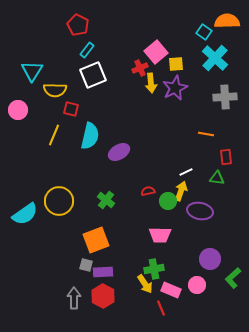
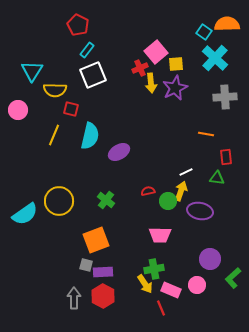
orange semicircle at (227, 21): moved 3 px down
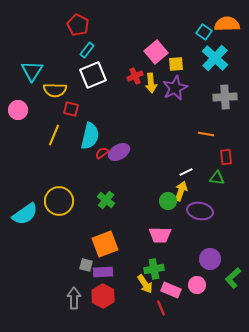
red cross at (140, 68): moved 5 px left, 8 px down
red semicircle at (148, 191): moved 46 px left, 38 px up; rotated 24 degrees counterclockwise
orange square at (96, 240): moved 9 px right, 4 px down
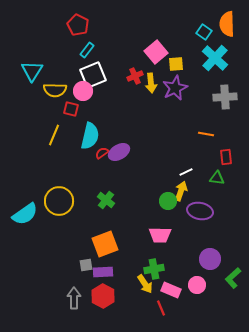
orange semicircle at (227, 24): rotated 90 degrees counterclockwise
pink circle at (18, 110): moved 65 px right, 19 px up
gray square at (86, 265): rotated 24 degrees counterclockwise
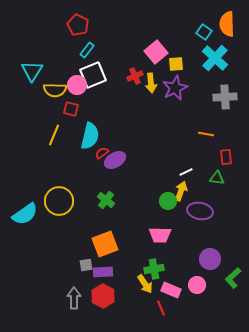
pink circle at (83, 91): moved 6 px left, 6 px up
purple ellipse at (119, 152): moved 4 px left, 8 px down
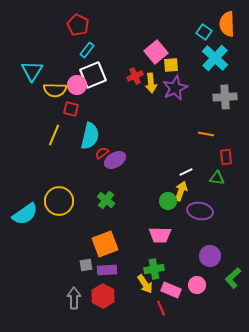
yellow square at (176, 64): moved 5 px left, 1 px down
purple circle at (210, 259): moved 3 px up
purple rectangle at (103, 272): moved 4 px right, 2 px up
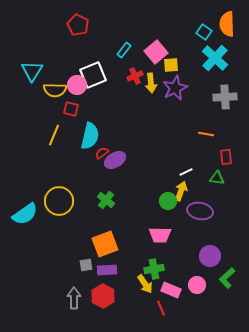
cyan rectangle at (87, 50): moved 37 px right
green L-shape at (233, 278): moved 6 px left
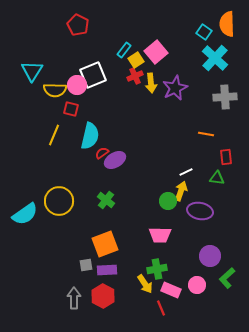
yellow square at (171, 65): moved 35 px left, 5 px up; rotated 28 degrees counterclockwise
green cross at (154, 269): moved 3 px right
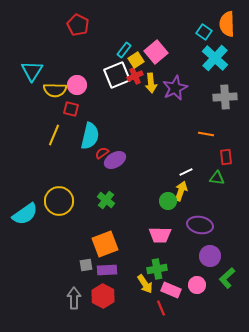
white square at (93, 75): moved 24 px right
purple ellipse at (200, 211): moved 14 px down
